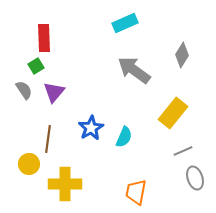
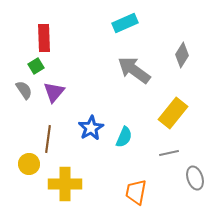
gray line: moved 14 px left, 2 px down; rotated 12 degrees clockwise
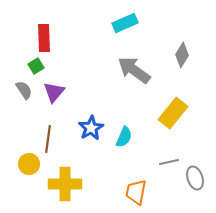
gray line: moved 9 px down
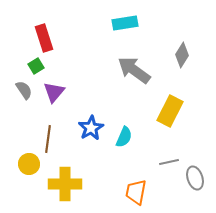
cyan rectangle: rotated 15 degrees clockwise
red rectangle: rotated 16 degrees counterclockwise
yellow rectangle: moved 3 px left, 2 px up; rotated 12 degrees counterclockwise
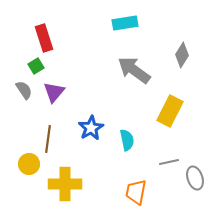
cyan semicircle: moved 3 px right, 3 px down; rotated 35 degrees counterclockwise
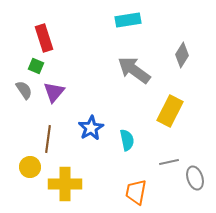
cyan rectangle: moved 3 px right, 3 px up
green square: rotated 35 degrees counterclockwise
yellow circle: moved 1 px right, 3 px down
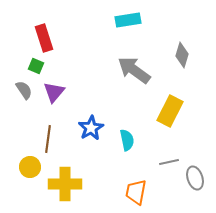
gray diamond: rotated 15 degrees counterclockwise
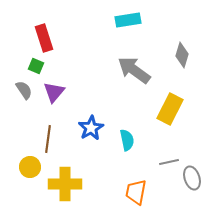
yellow rectangle: moved 2 px up
gray ellipse: moved 3 px left
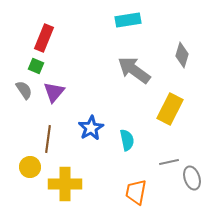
red rectangle: rotated 40 degrees clockwise
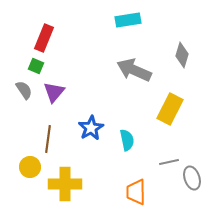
gray arrow: rotated 12 degrees counterclockwise
orange trapezoid: rotated 12 degrees counterclockwise
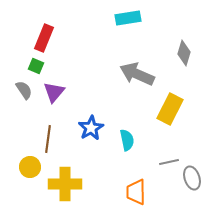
cyan rectangle: moved 2 px up
gray diamond: moved 2 px right, 2 px up
gray arrow: moved 3 px right, 4 px down
